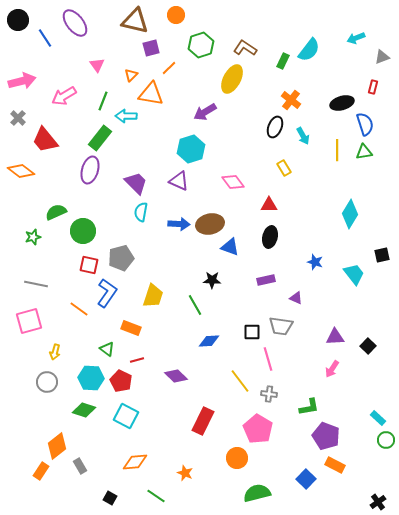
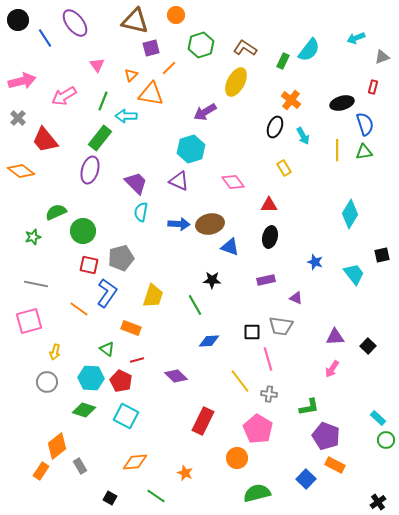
yellow ellipse at (232, 79): moved 4 px right, 3 px down
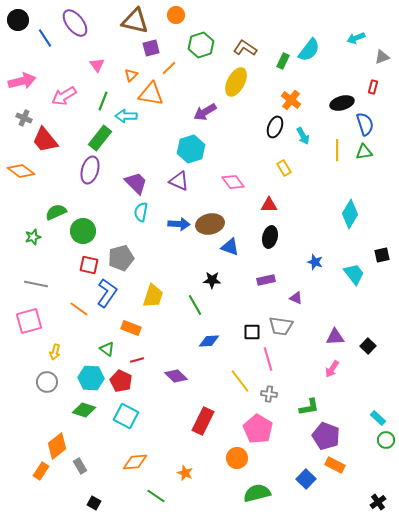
gray cross at (18, 118): moved 6 px right; rotated 21 degrees counterclockwise
black square at (110, 498): moved 16 px left, 5 px down
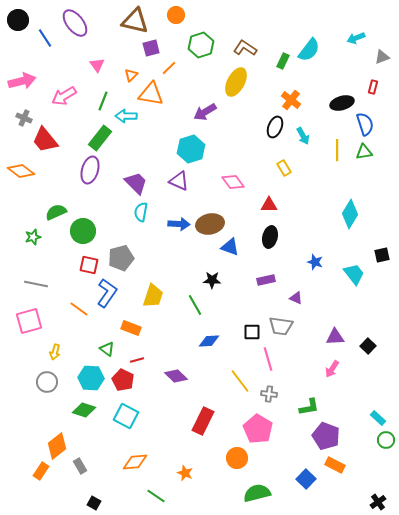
red pentagon at (121, 381): moved 2 px right, 1 px up
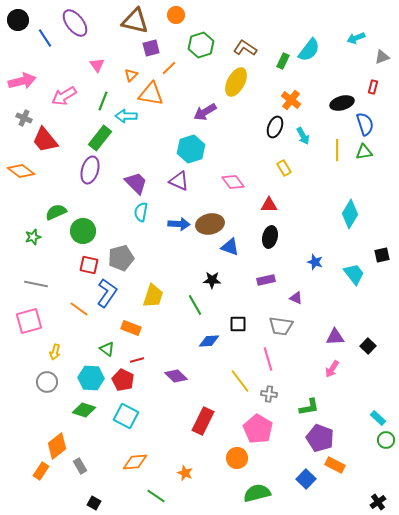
black square at (252, 332): moved 14 px left, 8 px up
purple pentagon at (326, 436): moved 6 px left, 2 px down
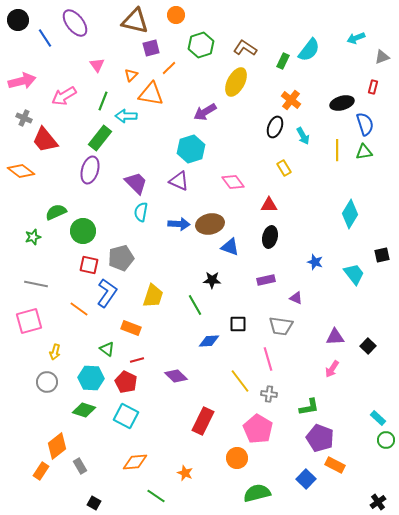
red pentagon at (123, 380): moved 3 px right, 2 px down
